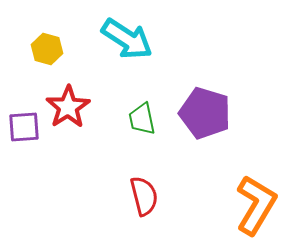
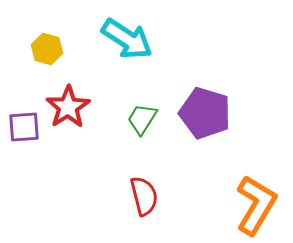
green trapezoid: rotated 44 degrees clockwise
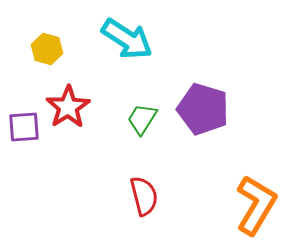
purple pentagon: moved 2 px left, 4 px up
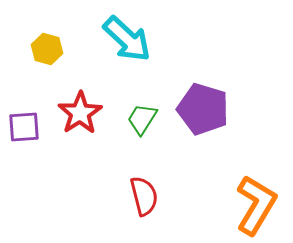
cyan arrow: rotated 10 degrees clockwise
red star: moved 12 px right, 6 px down
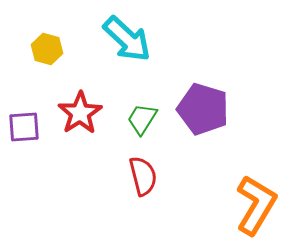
red semicircle: moved 1 px left, 20 px up
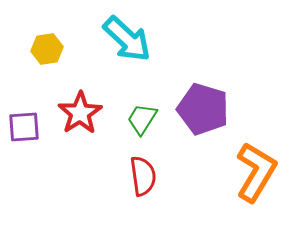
yellow hexagon: rotated 24 degrees counterclockwise
red semicircle: rotated 6 degrees clockwise
orange L-shape: moved 33 px up
